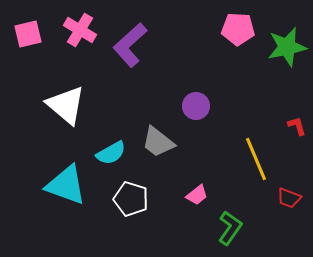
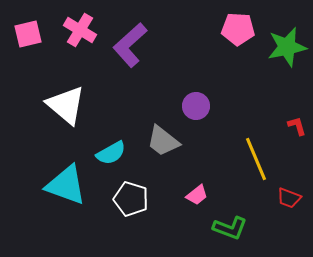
gray trapezoid: moved 5 px right, 1 px up
green L-shape: rotated 76 degrees clockwise
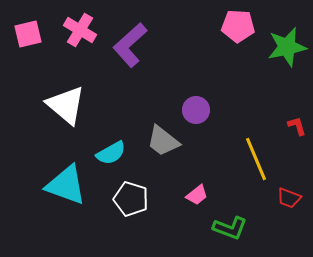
pink pentagon: moved 3 px up
purple circle: moved 4 px down
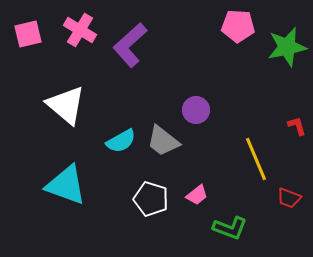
cyan semicircle: moved 10 px right, 12 px up
white pentagon: moved 20 px right
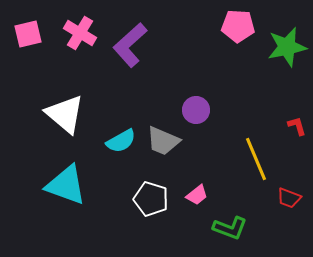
pink cross: moved 3 px down
white triangle: moved 1 px left, 9 px down
gray trapezoid: rotated 15 degrees counterclockwise
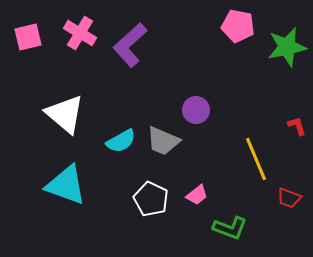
pink pentagon: rotated 8 degrees clockwise
pink square: moved 3 px down
white pentagon: rotated 8 degrees clockwise
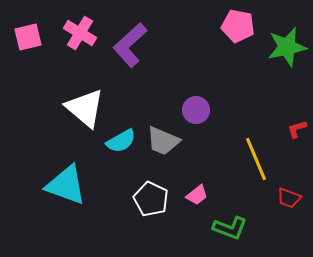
white triangle: moved 20 px right, 6 px up
red L-shape: moved 3 px down; rotated 90 degrees counterclockwise
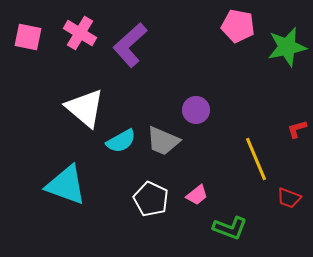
pink square: rotated 24 degrees clockwise
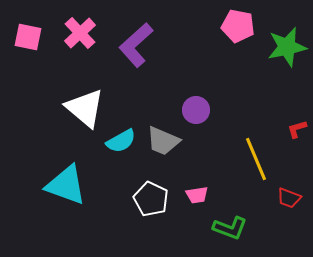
pink cross: rotated 16 degrees clockwise
purple L-shape: moved 6 px right
pink trapezoid: rotated 30 degrees clockwise
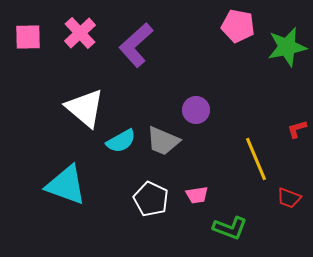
pink square: rotated 12 degrees counterclockwise
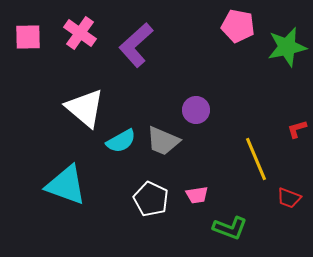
pink cross: rotated 12 degrees counterclockwise
